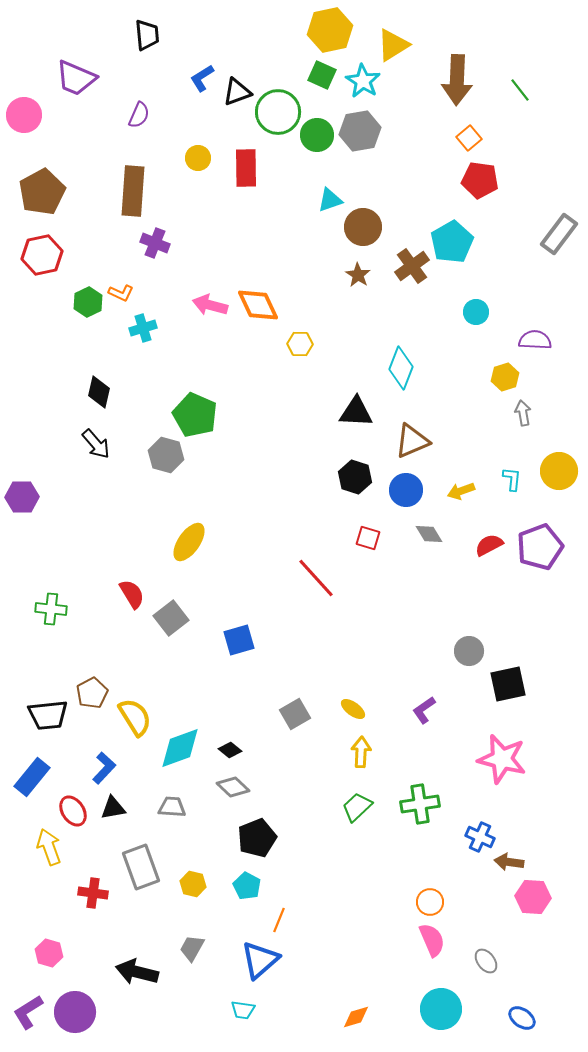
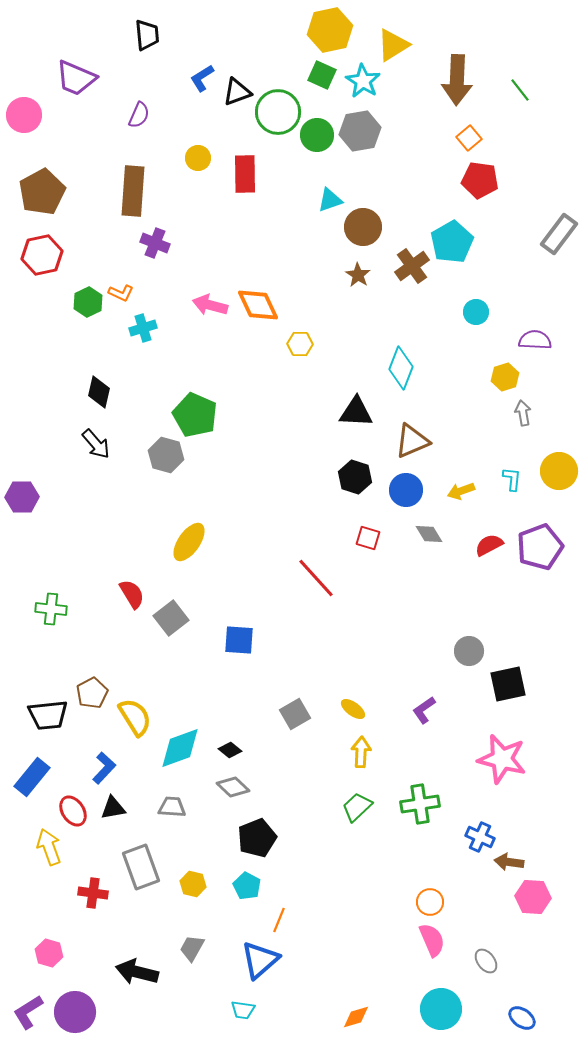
red rectangle at (246, 168): moved 1 px left, 6 px down
blue square at (239, 640): rotated 20 degrees clockwise
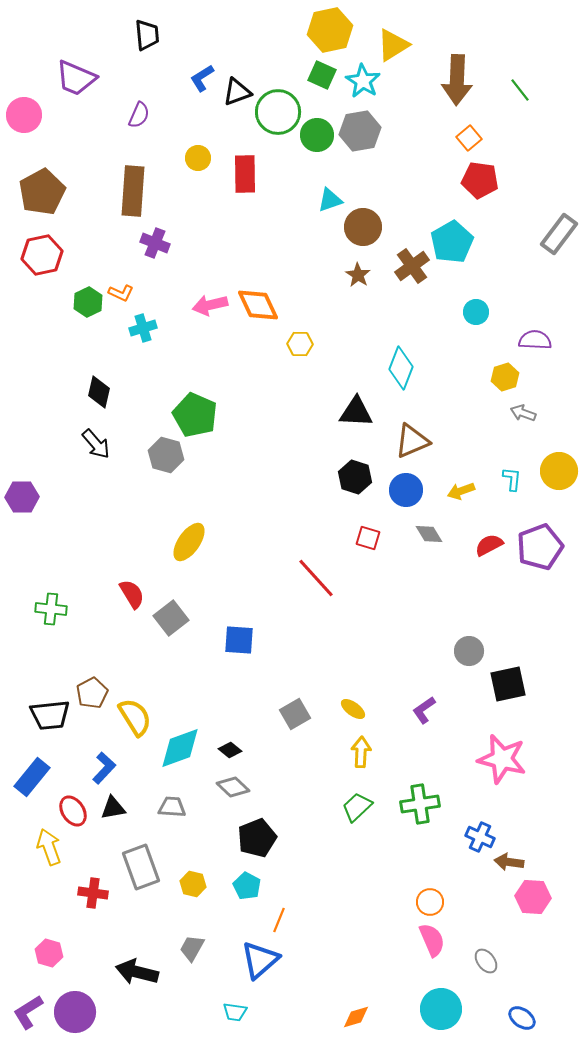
pink arrow at (210, 305): rotated 28 degrees counterclockwise
gray arrow at (523, 413): rotated 60 degrees counterclockwise
black trapezoid at (48, 715): moved 2 px right
cyan trapezoid at (243, 1010): moved 8 px left, 2 px down
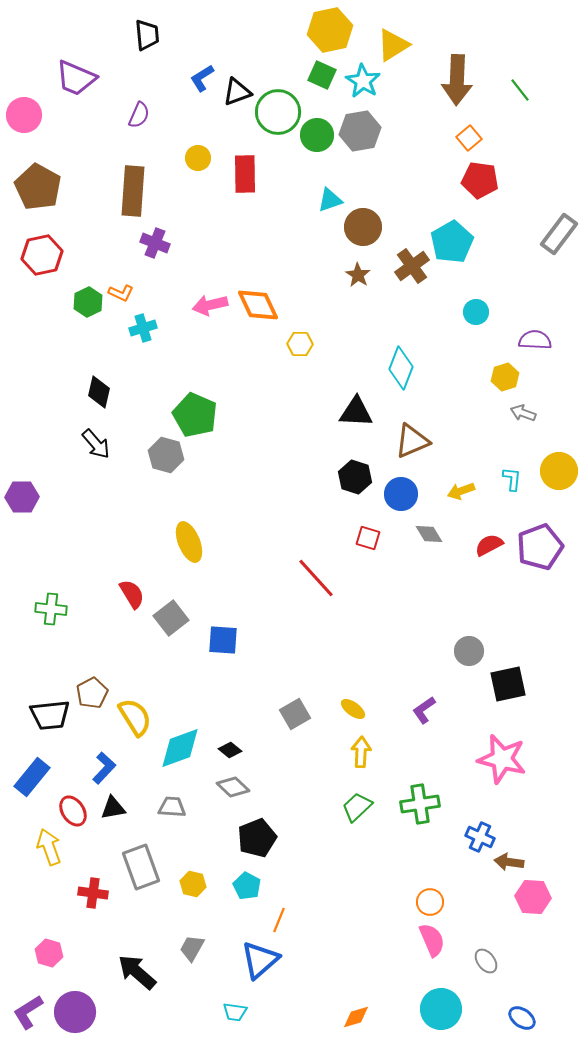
brown pentagon at (42, 192): moved 4 px left, 5 px up; rotated 15 degrees counterclockwise
blue circle at (406, 490): moved 5 px left, 4 px down
yellow ellipse at (189, 542): rotated 57 degrees counterclockwise
blue square at (239, 640): moved 16 px left
black arrow at (137, 972): rotated 27 degrees clockwise
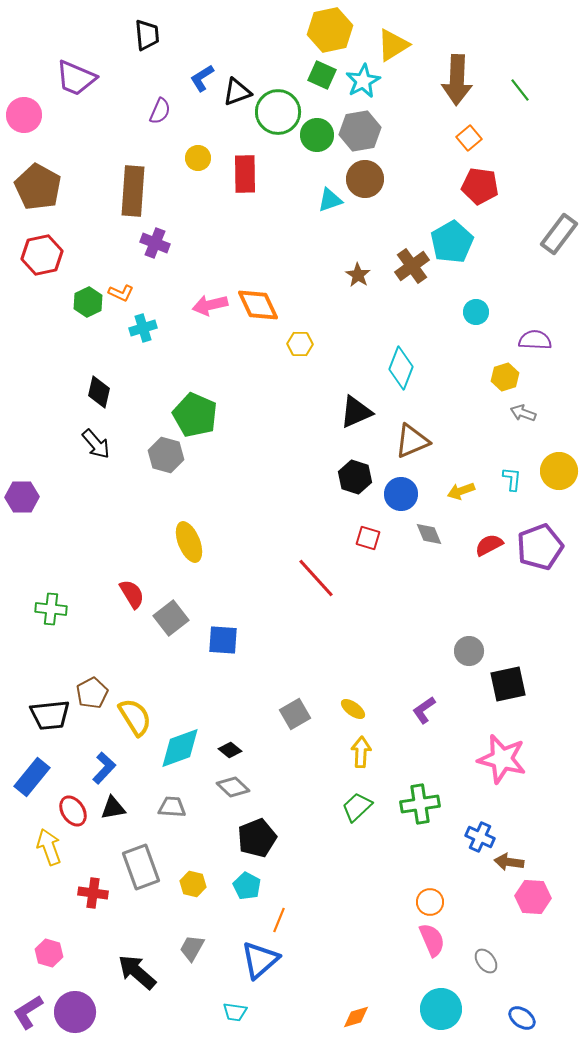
cyan star at (363, 81): rotated 12 degrees clockwise
purple semicircle at (139, 115): moved 21 px right, 4 px up
red pentagon at (480, 180): moved 6 px down
brown circle at (363, 227): moved 2 px right, 48 px up
black triangle at (356, 412): rotated 27 degrees counterclockwise
gray diamond at (429, 534): rotated 8 degrees clockwise
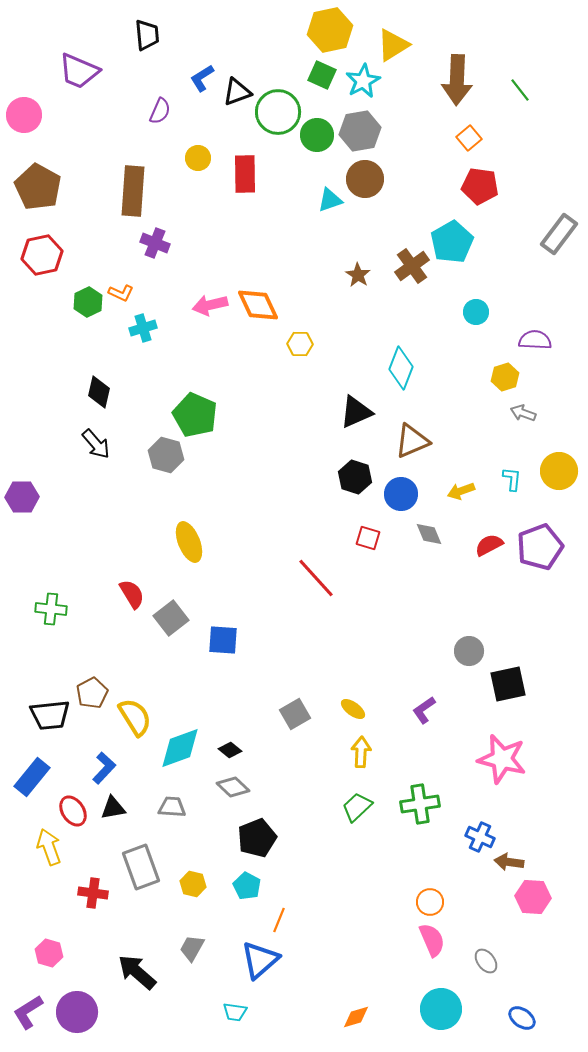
purple trapezoid at (76, 78): moved 3 px right, 7 px up
purple circle at (75, 1012): moved 2 px right
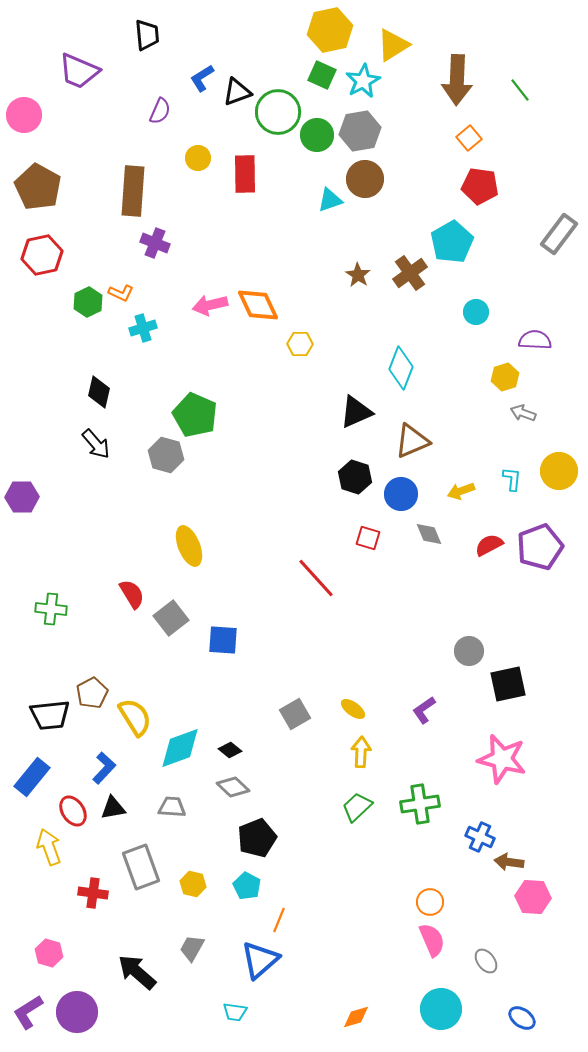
brown cross at (412, 266): moved 2 px left, 7 px down
yellow ellipse at (189, 542): moved 4 px down
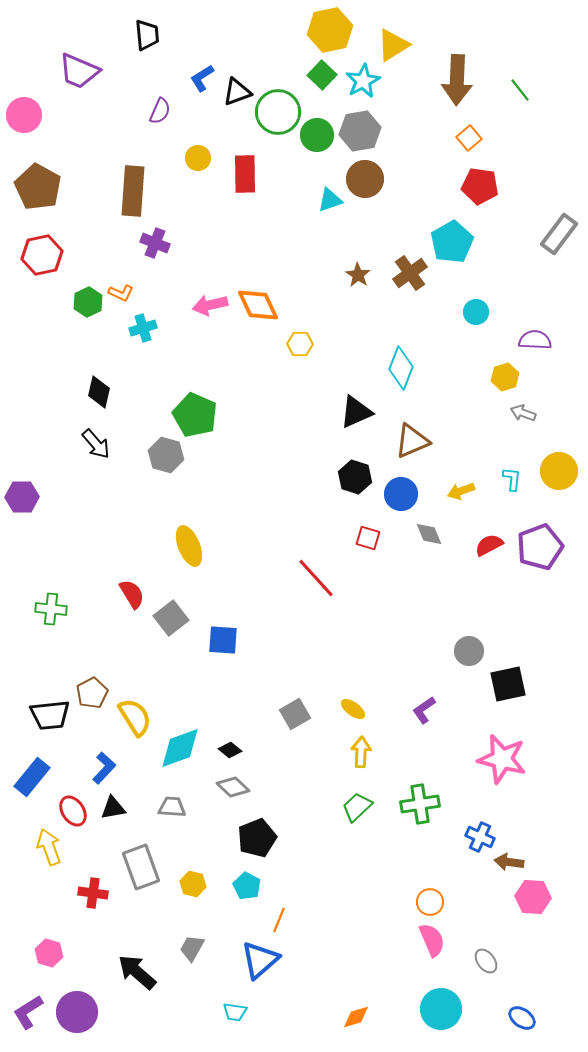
green square at (322, 75): rotated 20 degrees clockwise
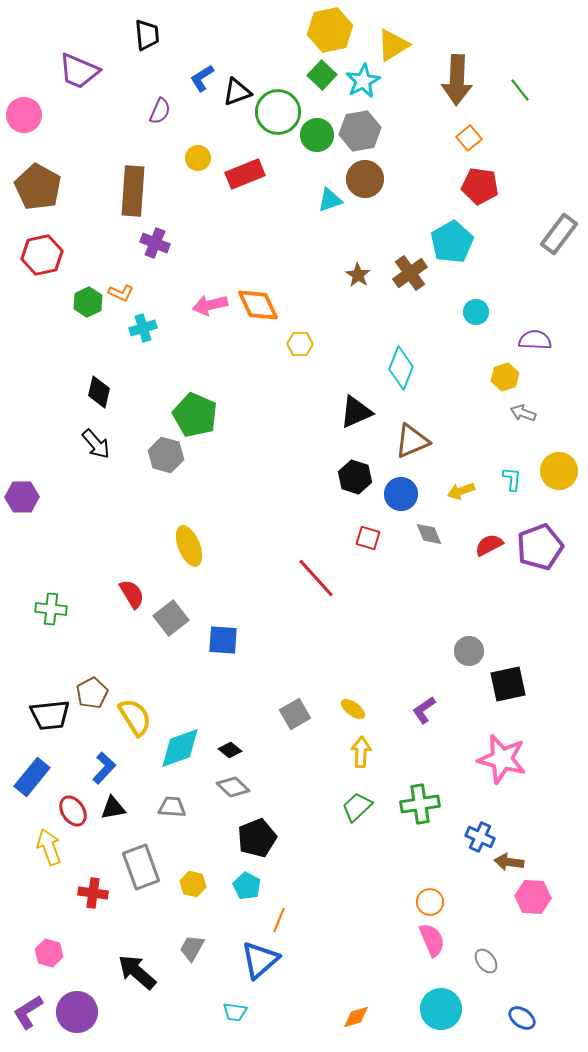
red rectangle at (245, 174): rotated 69 degrees clockwise
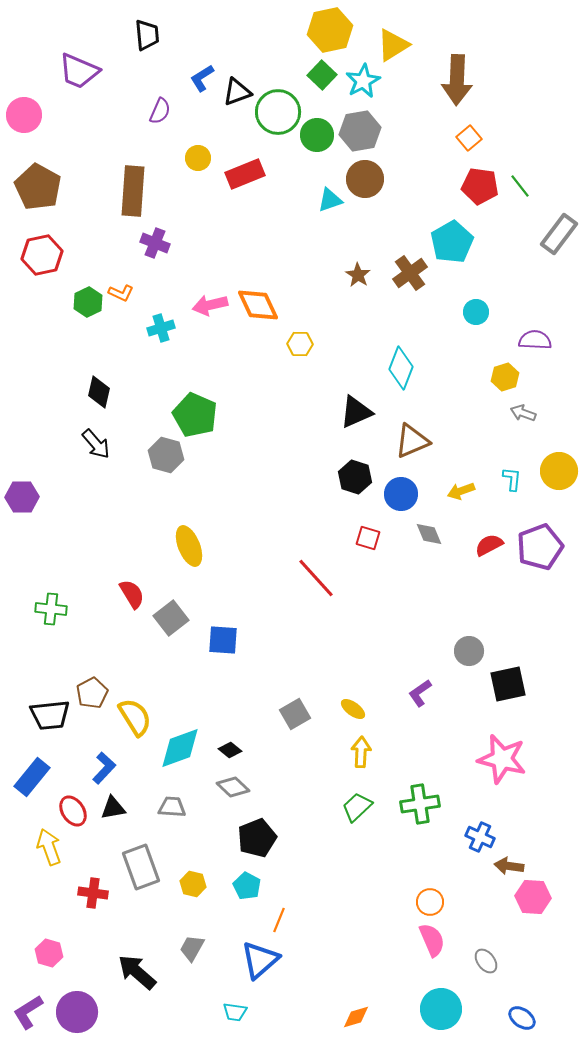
green line at (520, 90): moved 96 px down
cyan cross at (143, 328): moved 18 px right
purple L-shape at (424, 710): moved 4 px left, 17 px up
brown arrow at (509, 862): moved 4 px down
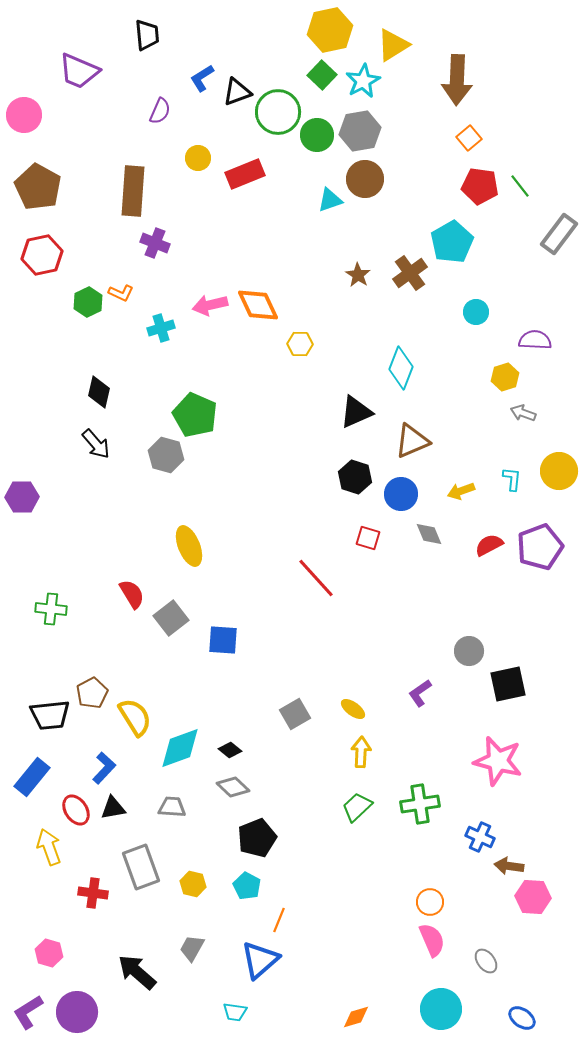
pink star at (502, 759): moved 4 px left, 2 px down
red ellipse at (73, 811): moved 3 px right, 1 px up
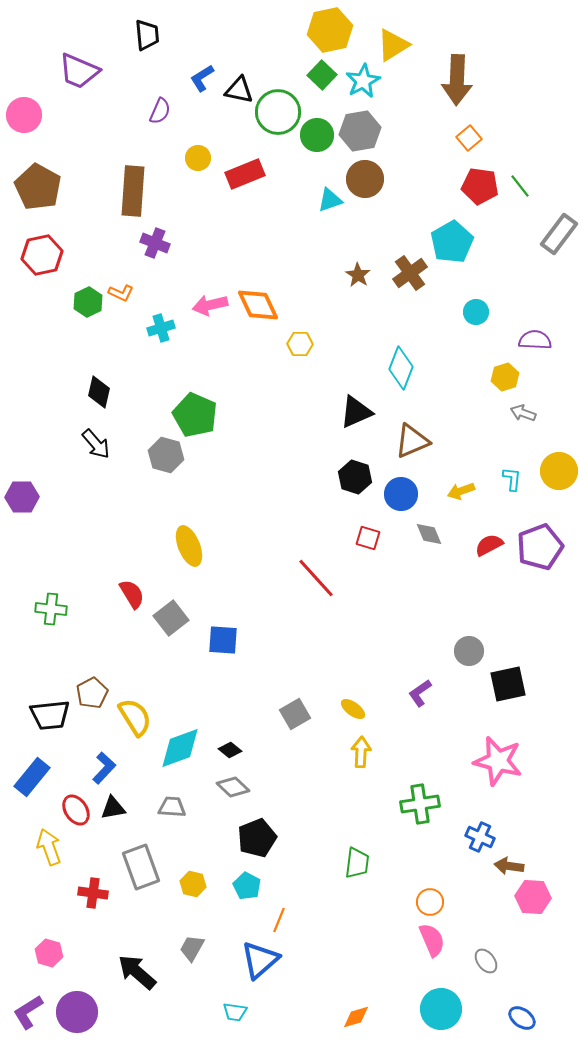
black triangle at (237, 92): moved 2 px right, 2 px up; rotated 32 degrees clockwise
green trapezoid at (357, 807): moved 56 px down; rotated 140 degrees clockwise
